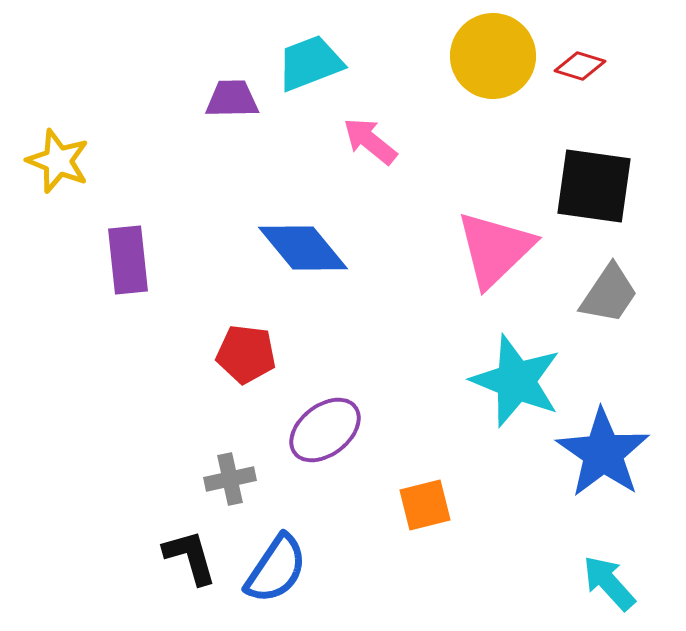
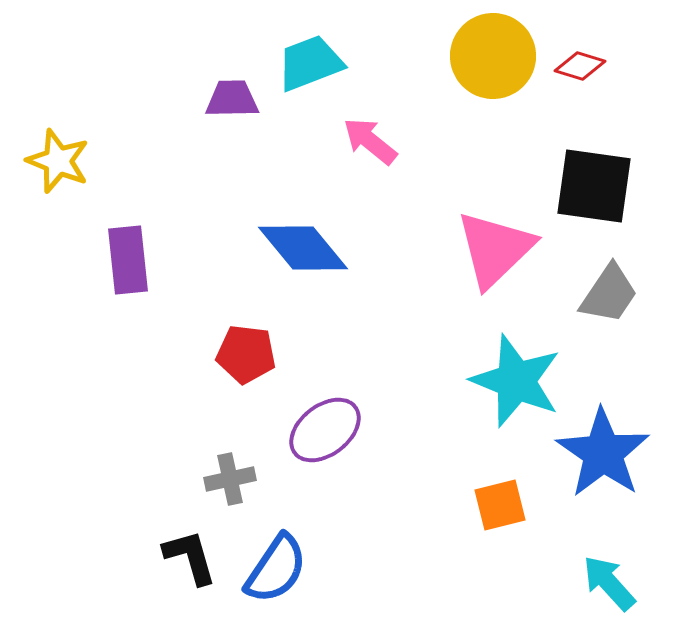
orange square: moved 75 px right
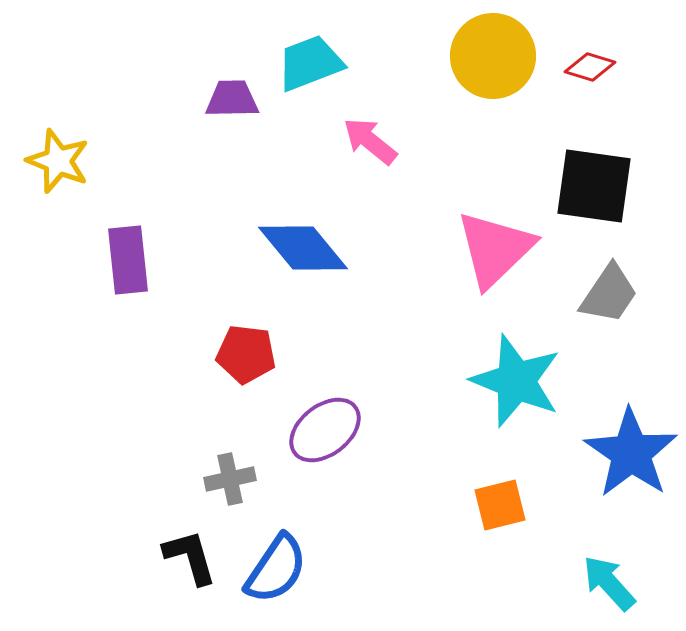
red diamond: moved 10 px right, 1 px down
blue star: moved 28 px right
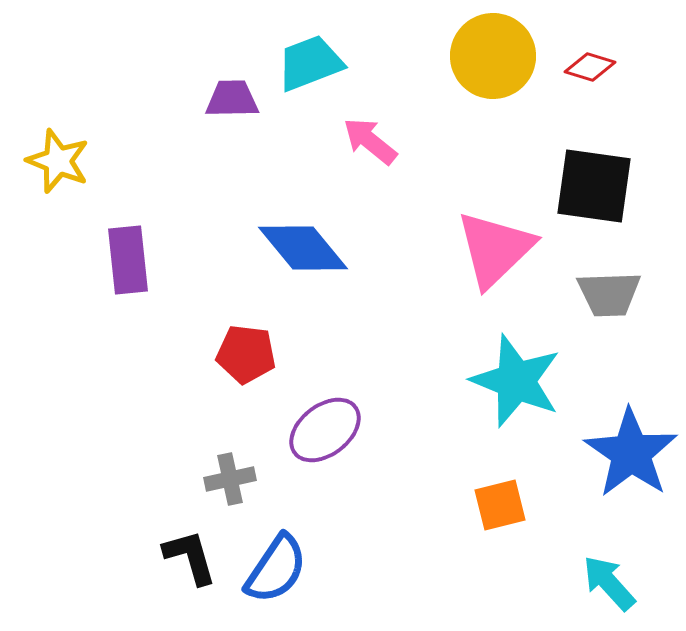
gray trapezoid: rotated 54 degrees clockwise
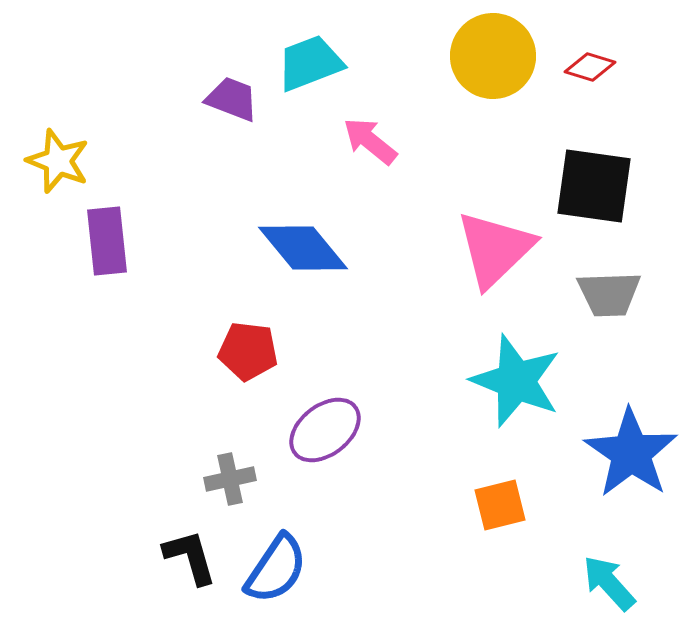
purple trapezoid: rotated 22 degrees clockwise
purple rectangle: moved 21 px left, 19 px up
red pentagon: moved 2 px right, 3 px up
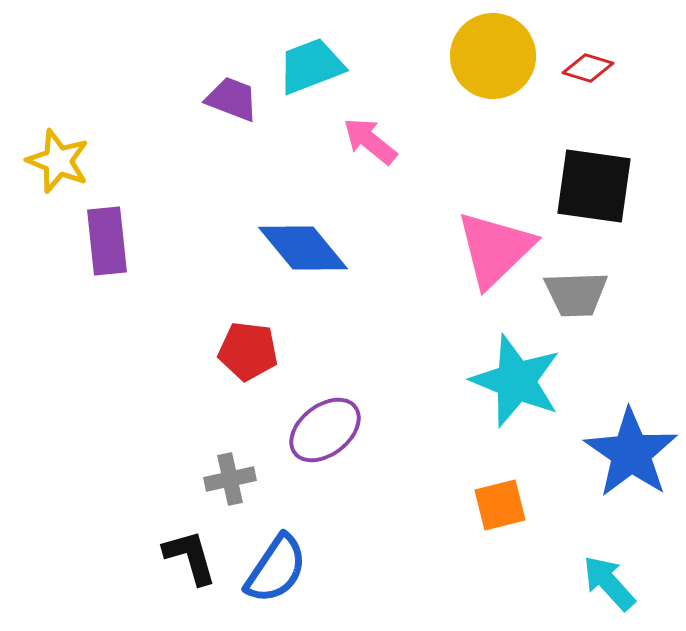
cyan trapezoid: moved 1 px right, 3 px down
red diamond: moved 2 px left, 1 px down
gray trapezoid: moved 33 px left
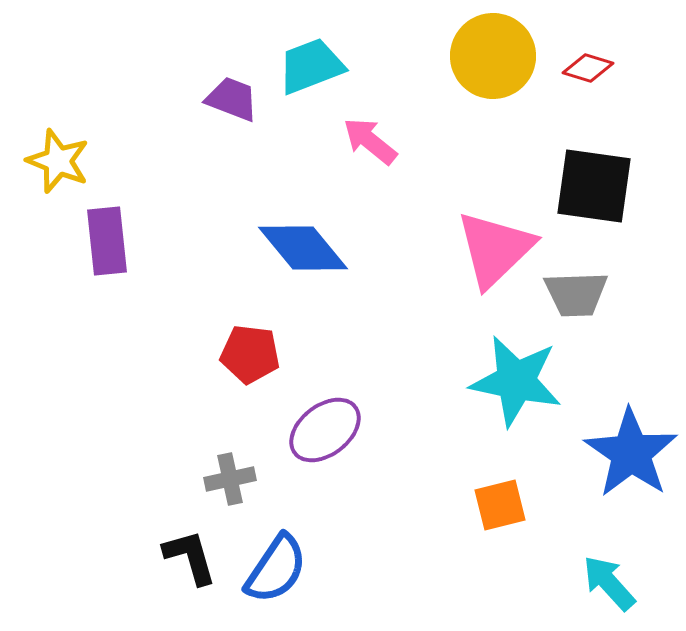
red pentagon: moved 2 px right, 3 px down
cyan star: rotated 10 degrees counterclockwise
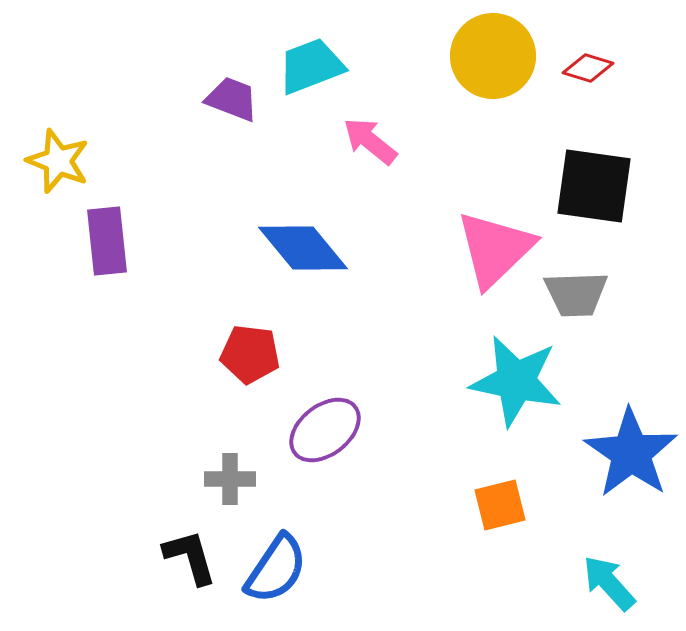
gray cross: rotated 12 degrees clockwise
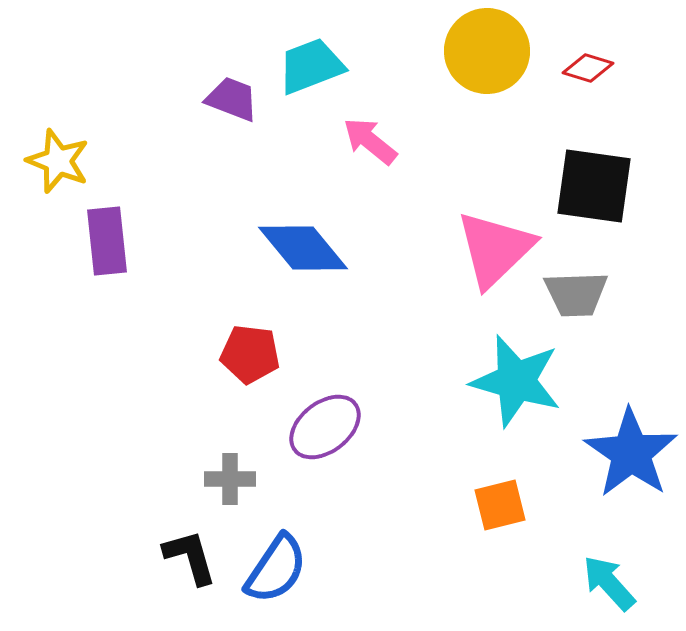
yellow circle: moved 6 px left, 5 px up
cyan star: rotated 4 degrees clockwise
purple ellipse: moved 3 px up
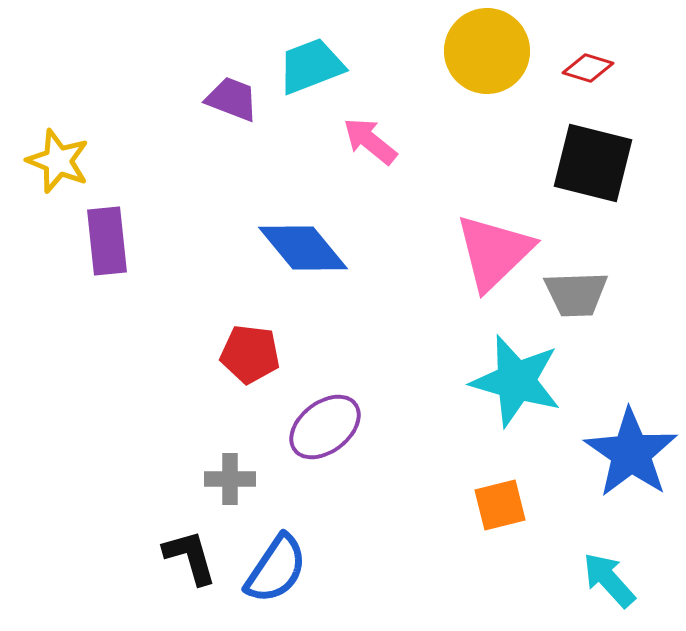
black square: moved 1 px left, 23 px up; rotated 6 degrees clockwise
pink triangle: moved 1 px left, 3 px down
cyan arrow: moved 3 px up
